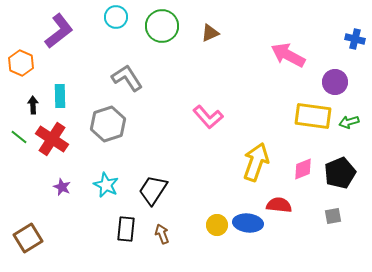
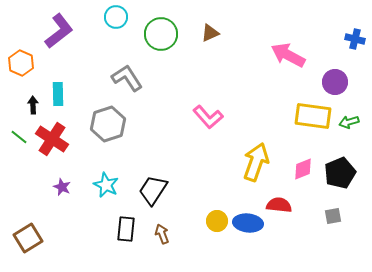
green circle: moved 1 px left, 8 px down
cyan rectangle: moved 2 px left, 2 px up
yellow circle: moved 4 px up
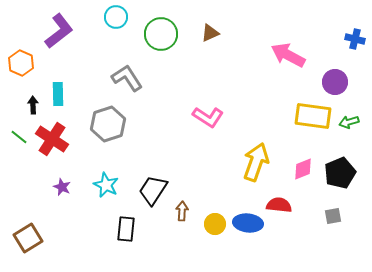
pink L-shape: rotated 16 degrees counterclockwise
yellow circle: moved 2 px left, 3 px down
brown arrow: moved 20 px right, 23 px up; rotated 24 degrees clockwise
